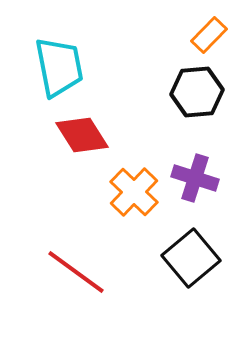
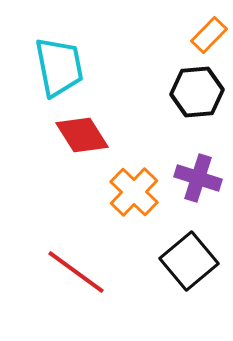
purple cross: moved 3 px right
black square: moved 2 px left, 3 px down
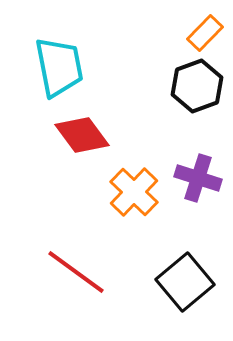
orange rectangle: moved 4 px left, 2 px up
black hexagon: moved 6 px up; rotated 15 degrees counterclockwise
red diamond: rotated 4 degrees counterclockwise
black square: moved 4 px left, 21 px down
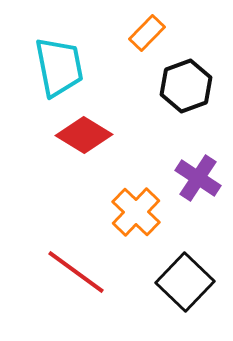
orange rectangle: moved 58 px left
black hexagon: moved 11 px left
red diamond: moved 2 px right; rotated 22 degrees counterclockwise
purple cross: rotated 15 degrees clockwise
orange cross: moved 2 px right, 20 px down
black square: rotated 6 degrees counterclockwise
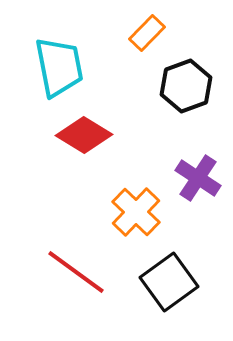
black square: moved 16 px left; rotated 10 degrees clockwise
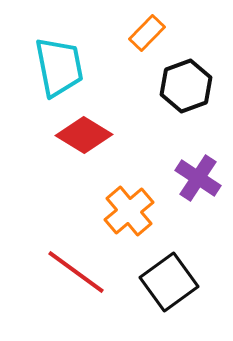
orange cross: moved 7 px left, 1 px up; rotated 6 degrees clockwise
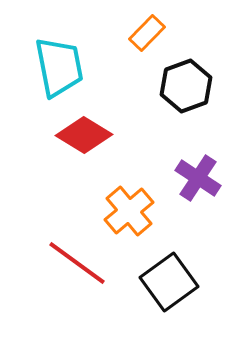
red line: moved 1 px right, 9 px up
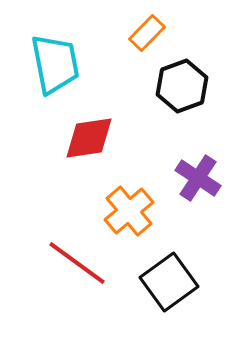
cyan trapezoid: moved 4 px left, 3 px up
black hexagon: moved 4 px left
red diamond: moved 5 px right, 3 px down; rotated 40 degrees counterclockwise
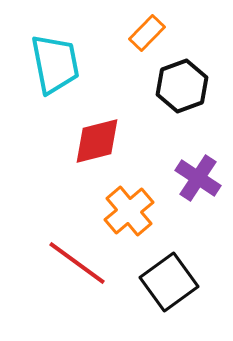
red diamond: moved 8 px right, 3 px down; rotated 6 degrees counterclockwise
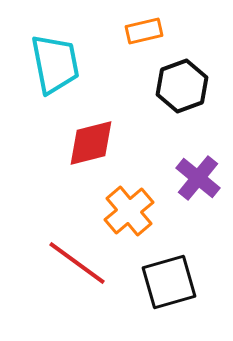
orange rectangle: moved 3 px left, 2 px up; rotated 33 degrees clockwise
red diamond: moved 6 px left, 2 px down
purple cross: rotated 6 degrees clockwise
black square: rotated 20 degrees clockwise
